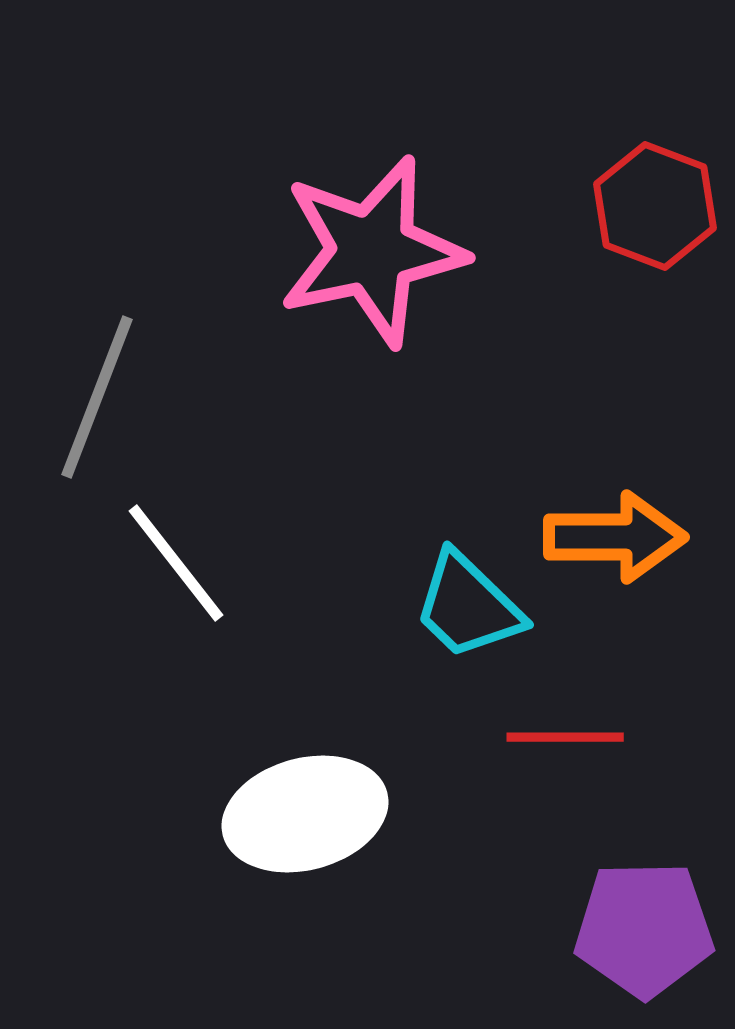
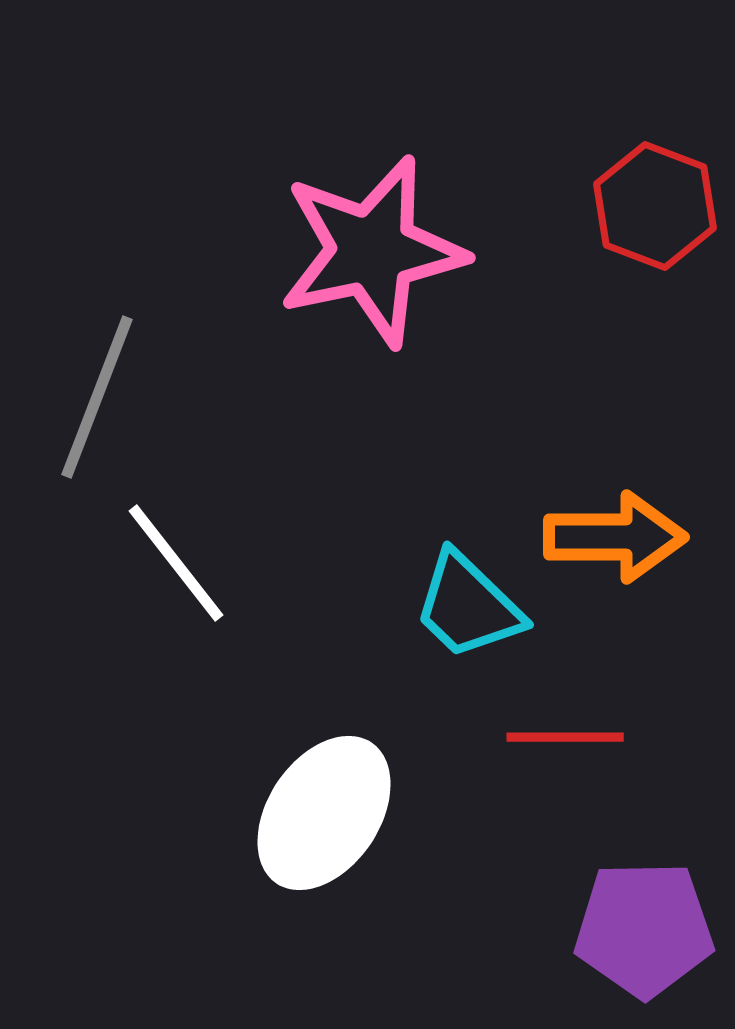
white ellipse: moved 19 px right, 1 px up; rotated 41 degrees counterclockwise
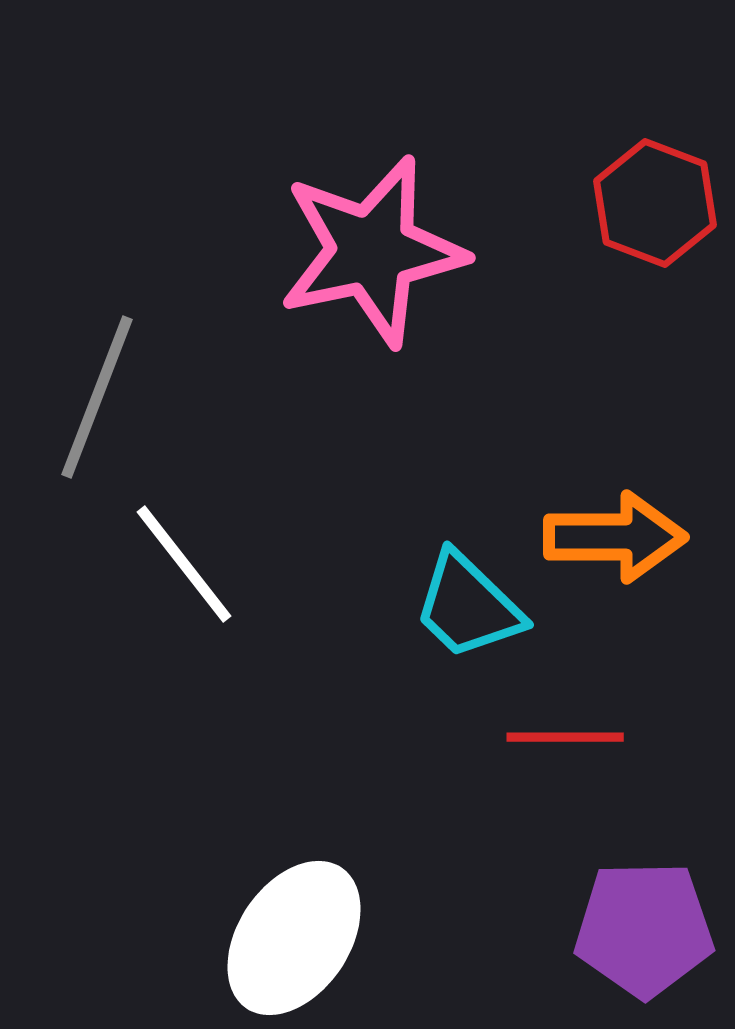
red hexagon: moved 3 px up
white line: moved 8 px right, 1 px down
white ellipse: moved 30 px left, 125 px down
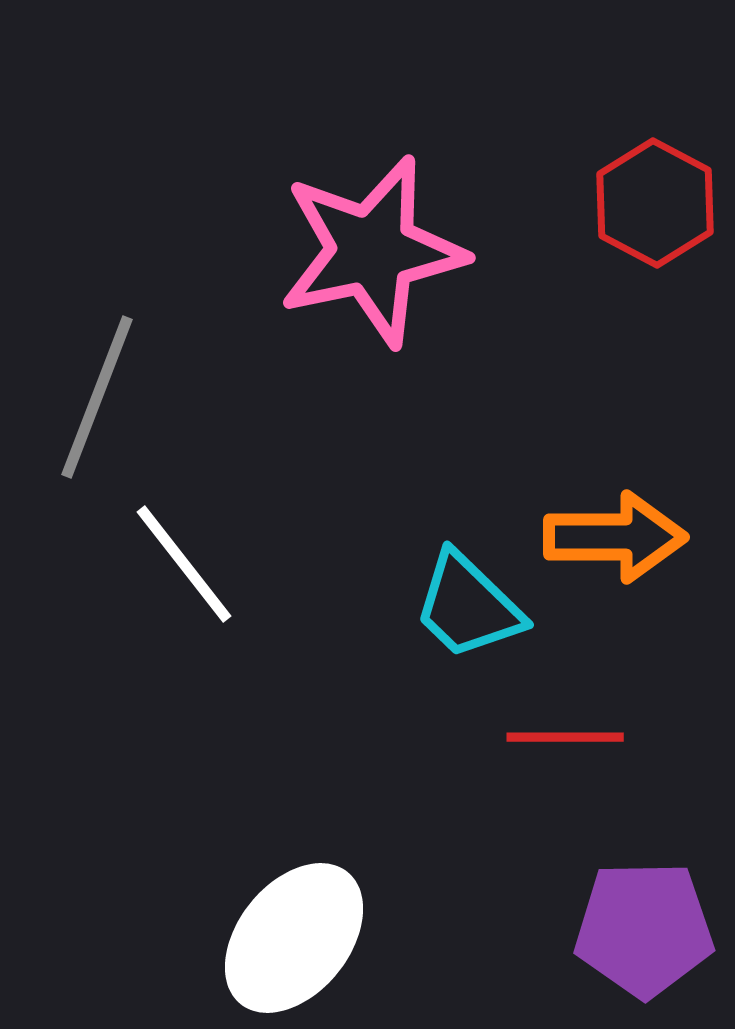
red hexagon: rotated 7 degrees clockwise
white ellipse: rotated 5 degrees clockwise
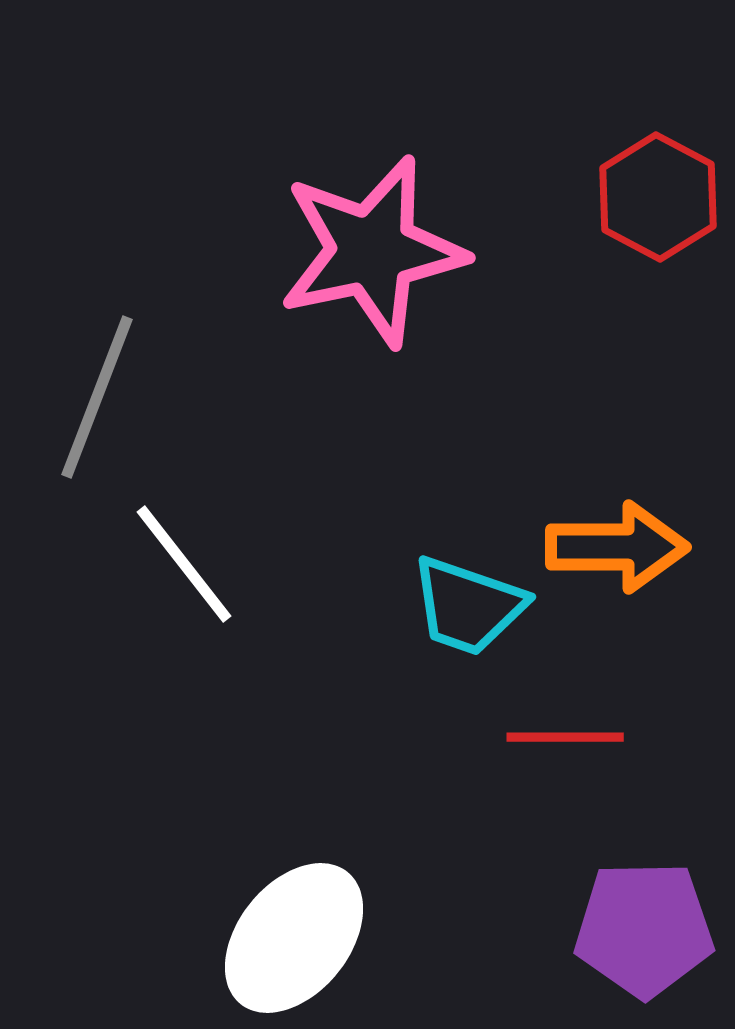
red hexagon: moved 3 px right, 6 px up
orange arrow: moved 2 px right, 10 px down
cyan trapezoid: rotated 25 degrees counterclockwise
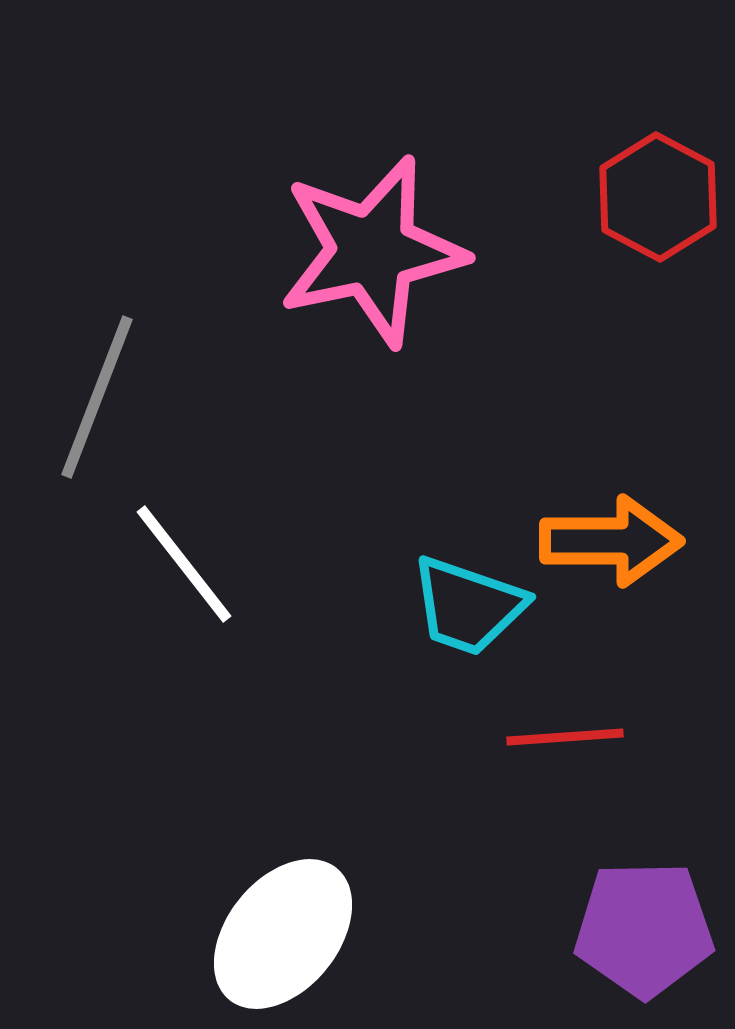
orange arrow: moved 6 px left, 6 px up
red line: rotated 4 degrees counterclockwise
white ellipse: moved 11 px left, 4 px up
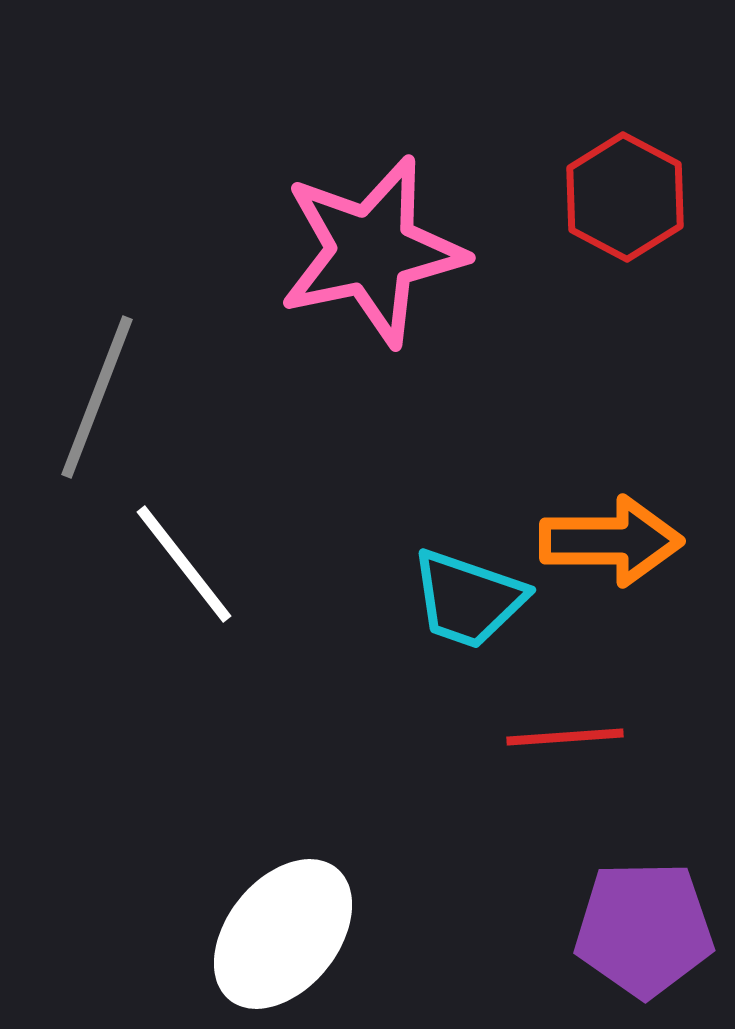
red hexagon: moved 33 px left
cyan trapezoid: moved 7 px up
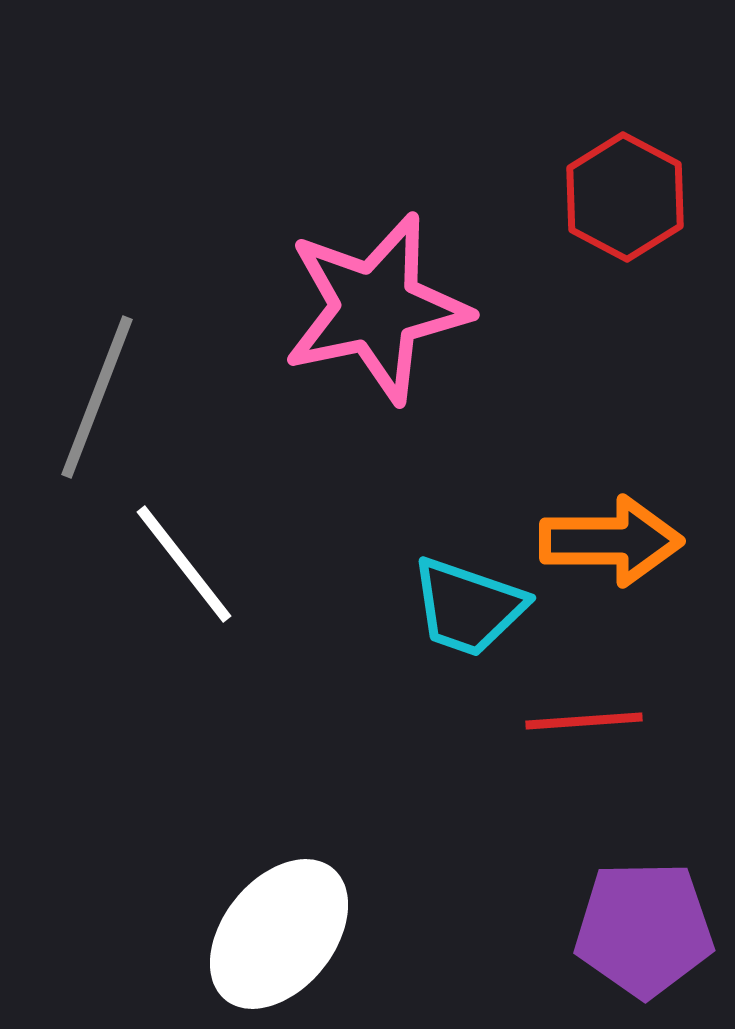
pink star: moved 4 px right, 57 px down
cyan trapezoid: moved 8 px down
red line: moved 19 px right, 16 px up
white ellipse: moved 4 px left
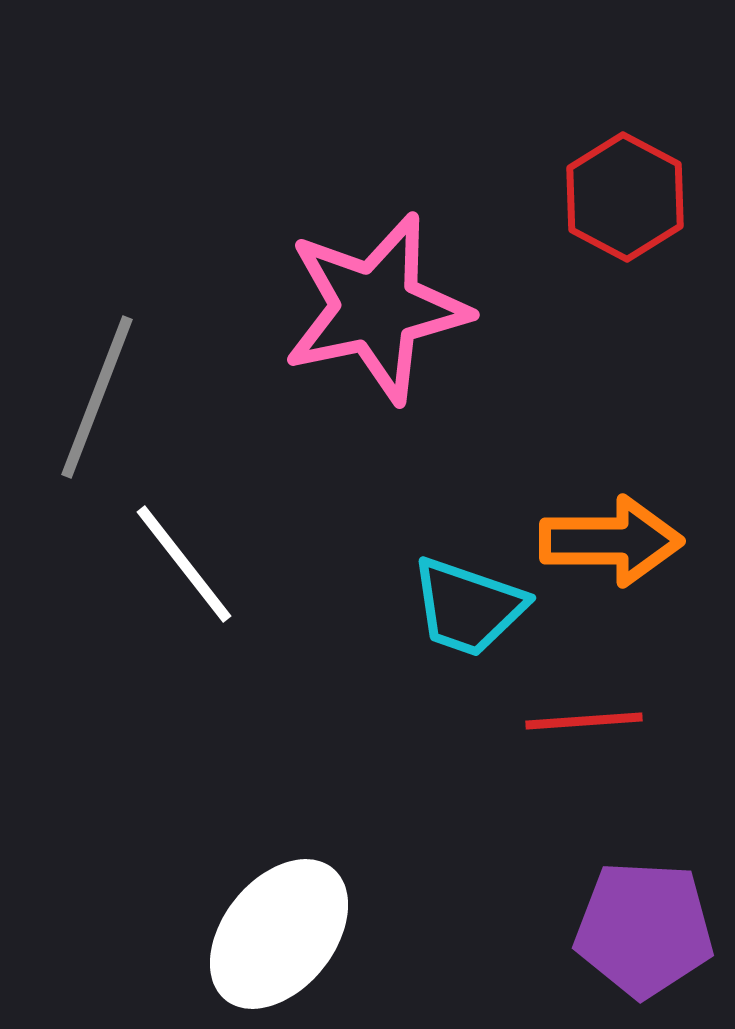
purple pentagon: rotated 4 degrees clockwise
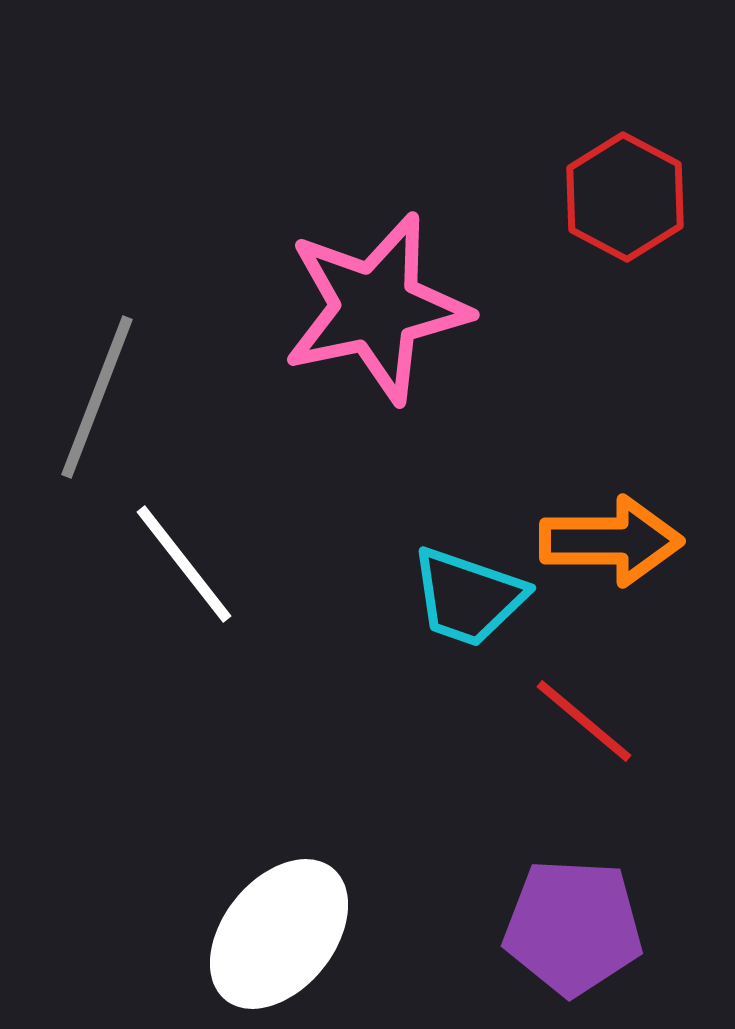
cyan trapezoid: moved 10 px up
red line: rotated 44 degrees clockwise
purple pentagon: moved 71 px left, 2 px up
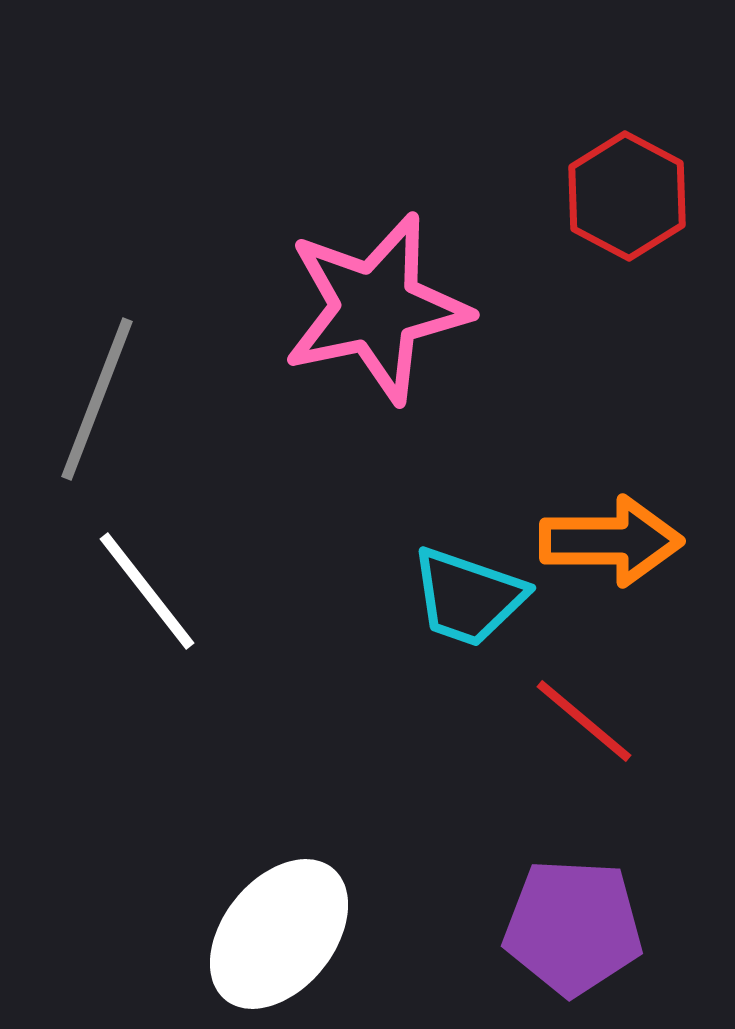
red hexagon: moved 2 px right, 1 px up
gray line: moved 2 px down
white line: moved 37 px left, 27 px down
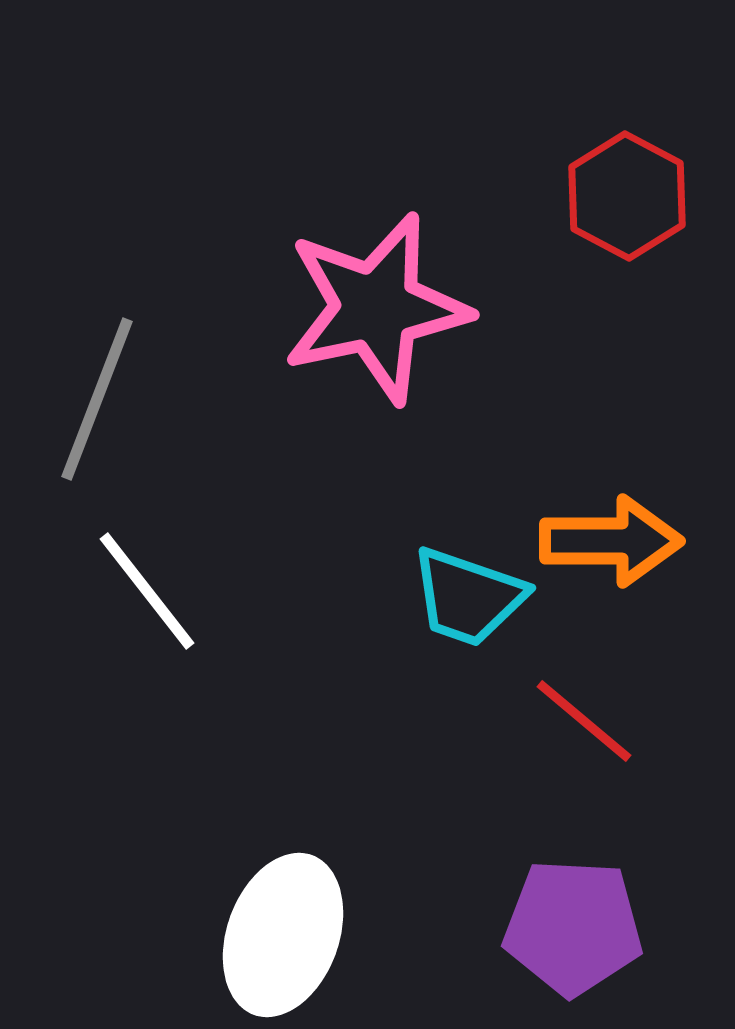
white ellipse: moved 4 px right, 1 px down; rotated 19 degrees counterclockwise
